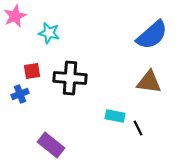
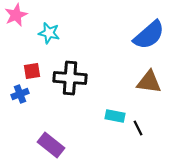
pink star: moved 1 px right, 1 px up
blue semicircle: moved 3 px left
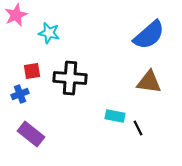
purple rectangle: moved 20 px left, 11 px up
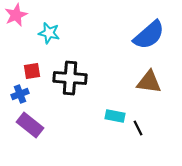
purple rectangle: moved 1 px left, 9 px up
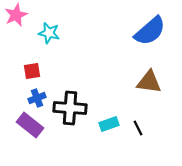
blue semicircle: moved 1 px right, 4 px up
black cross: moved 30 px down
blue cross: moved 17 px right, 4 px down
cyan rectangle: moved 6 px left, 8 px down; rotated 30 degrees counterclockwise
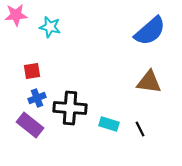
pink star: rotated 20 degrees clockwise
cyan star: moved 1 px right, 6 px up
cyan rectangle: rotated 36 degrees clockwise
black line: moved 2 px right, 1 px down
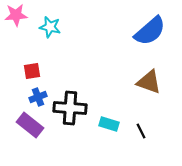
brown triangle: rotated 12 degrees clockwise
blue cross: moved 1 px right, 1 px up
black line: moved 1 px right, 2 px down
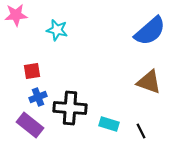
cyan star: moved 7 px right, 3 px down
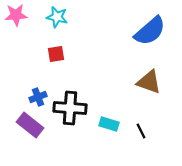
cyan star: moved 13 px up
red square: moved 24 px right, 17 px up
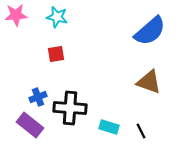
cyan rectangle: moved 3 px down
